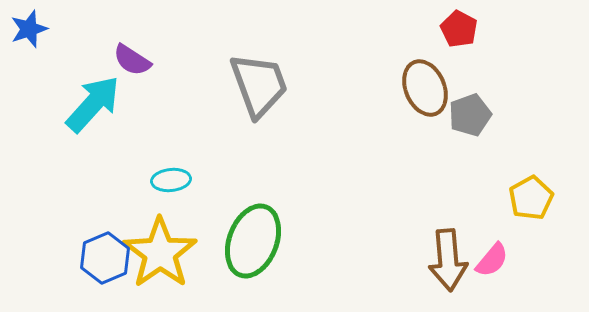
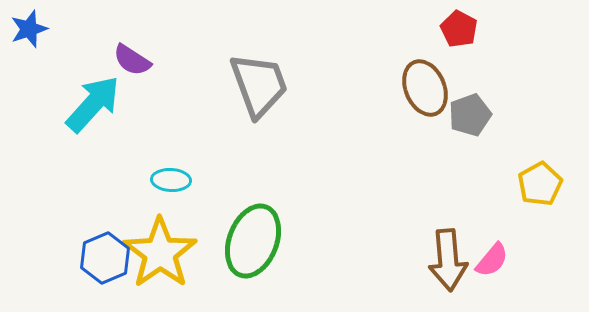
cyan ellipse: rotated 9 degrees clockwise
yellow pentagon: moved 9 px right, 14 px up
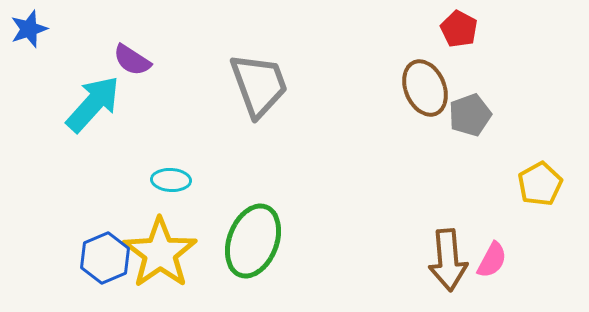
pink semicircle: rotated 12 degrees counterclockwise
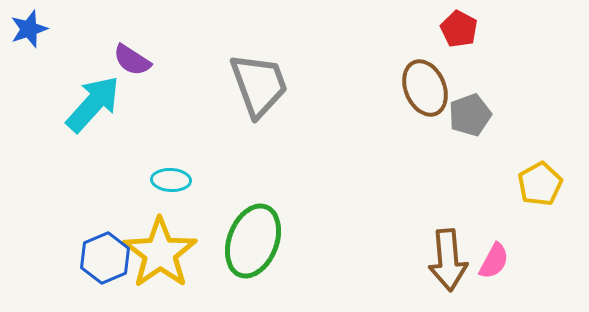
pink semicircle: moved 2 px right, 1 px down
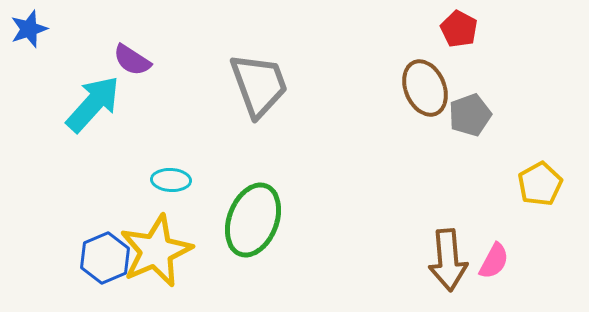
green ellipse: moved 21 px up
yellow star: moved 4 px left, 2 px up; rotated 12 degrees clockwise
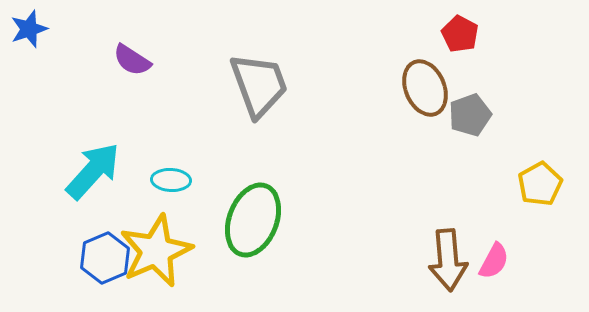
red pentagon: moved 1 px right, 5 px down
cyan arrow: moved 67 px down
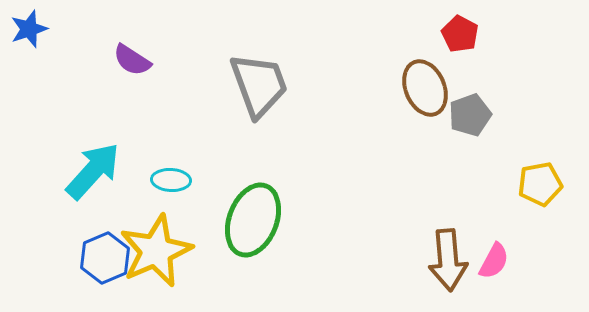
yellow pentagon: rotated 18 degrees clockwise
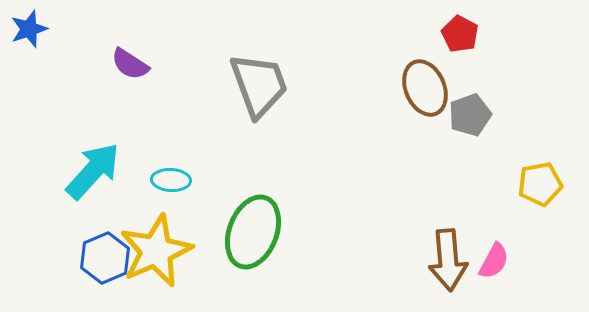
purple semicircle: moved 2 px left, 4 px down
green ellipse: moved 12 px down
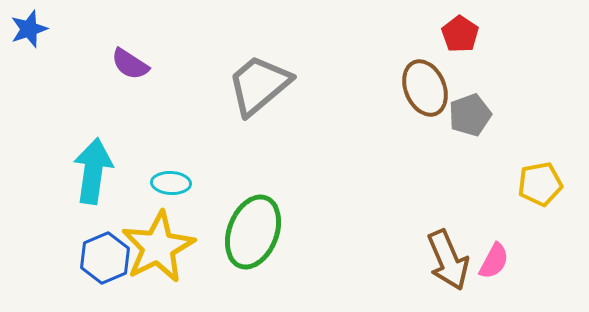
red pentagon: rotated 6 degrees clockwise
gray trapezoid: rotated 110 degrees counterclockwise
cyan arrow: rotated 34 degrees counterclockwise
cyan ellipse: moved 3 px down
yellow star: moved 2 px right, 4 px up; rotated 4 degrees counterclockwise
brown arrow: rotated 18 degrees counterclockwise
